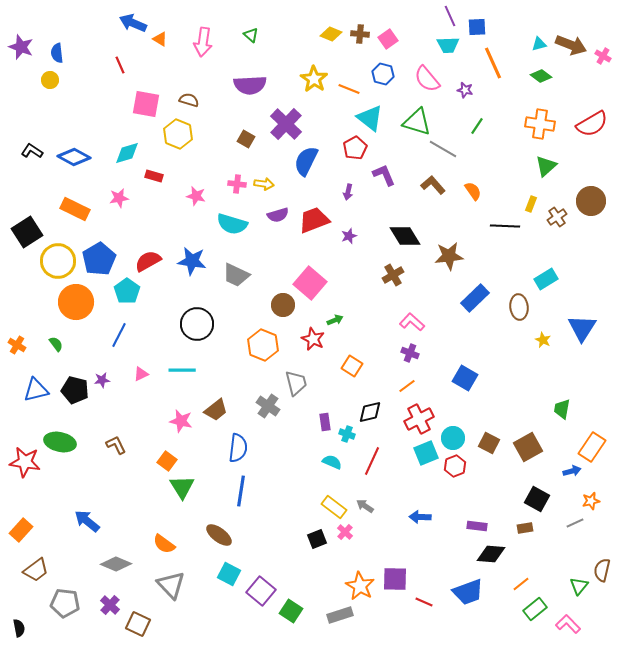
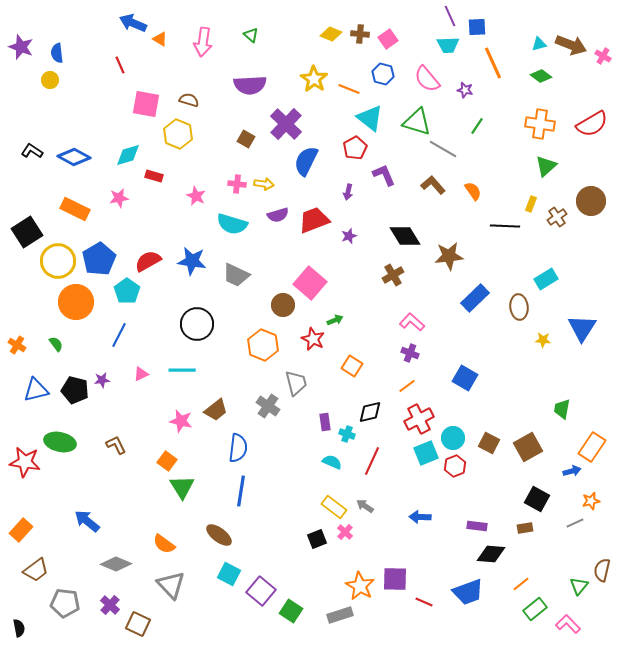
cyan diamond at (127, 153): moved 1 px right, 2 px down
pink star at (196, 196): rotated 12 degrees clockwise
yellow star at (543, 340): rotated 21 degrees counterclockwise
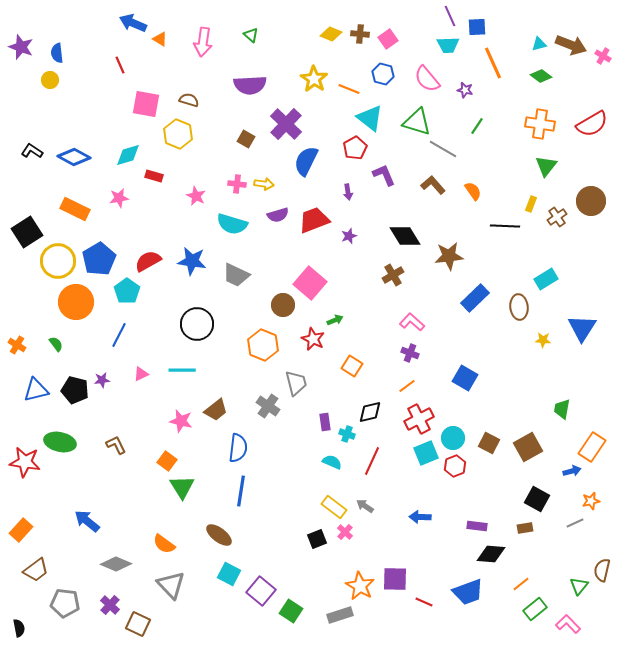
green triangle at (546, 166): rotated 10 degrees counterclockwise
purple arrow at (348, 192): rotated 21 degrees counterclockwise
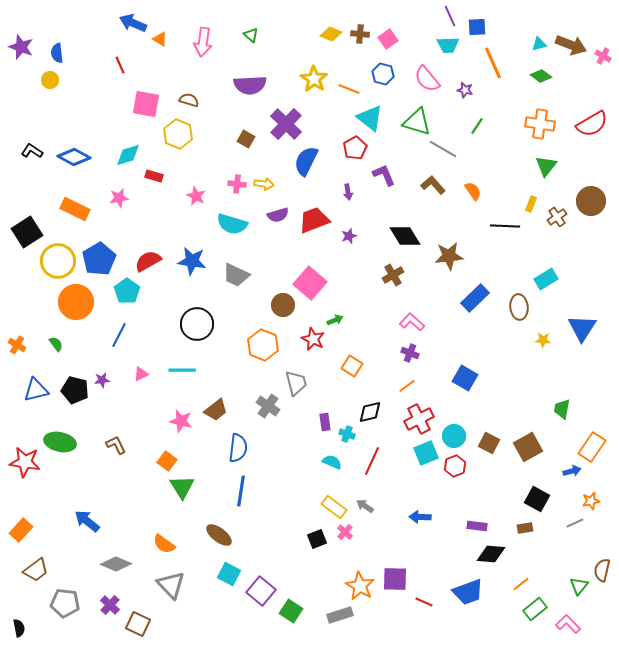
cyan circle at (453, 438): moved 1 px right, 2 px up
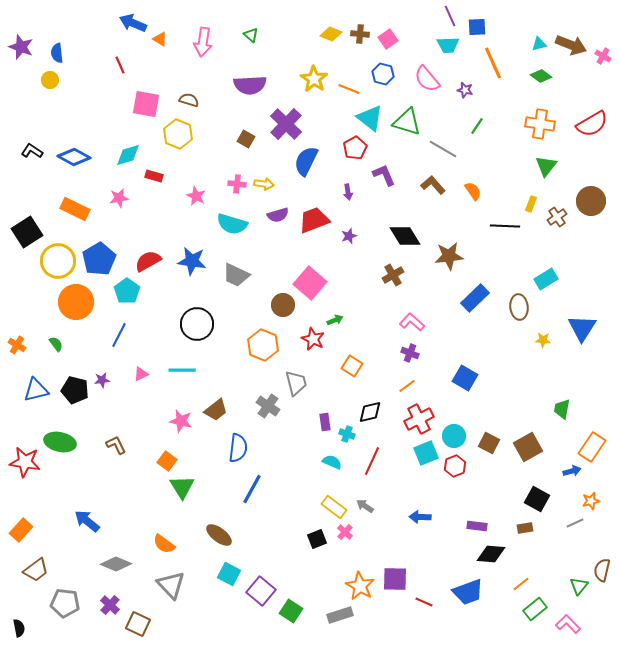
green triangle at (417, 122): moved 10 px left
blue line at (241, 491): moved 11 px right, 2 px up; rotated 20 degrees clockwise
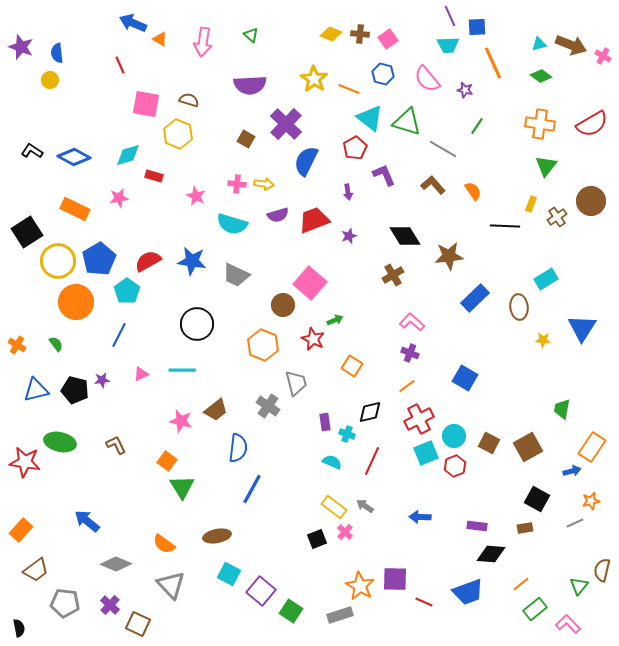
brown ellipse at (219, 535): moved 2 px left, 1 px down; rotated 48 degrees counterclockwise
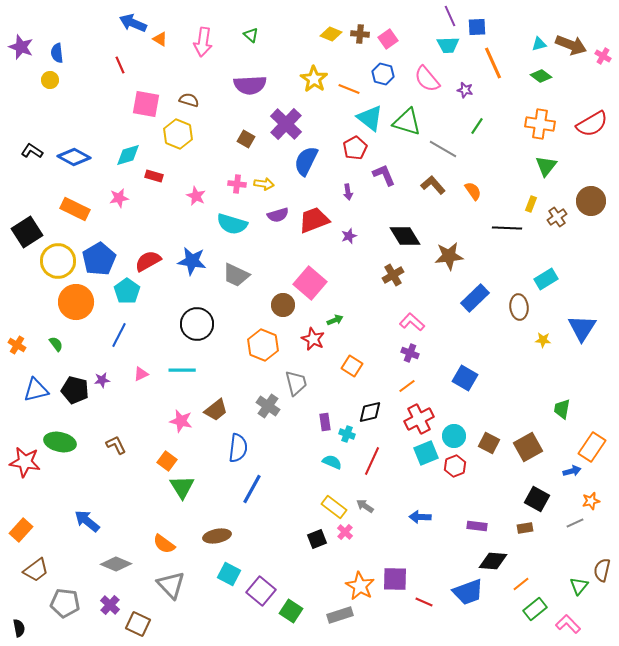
black line at (505, 226): moved 2 px right, 2 px down
black diamond at (491, 554): moved 2 px right, 7 px down
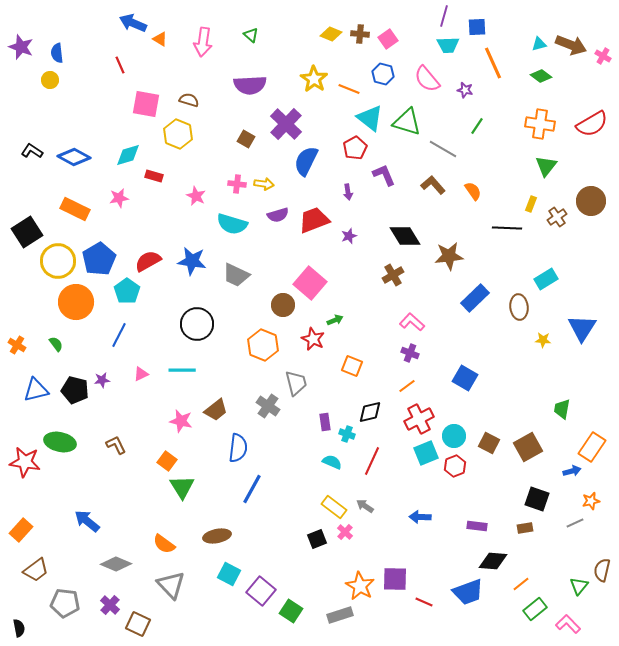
purple line at (450, 16): moved 6 px left; rotated 40 degrees clockwise
orange square at (352, 366): rotated 10 degrees counterclockwise
black square at (537, 499): rotated 10 degrees counterclockwise
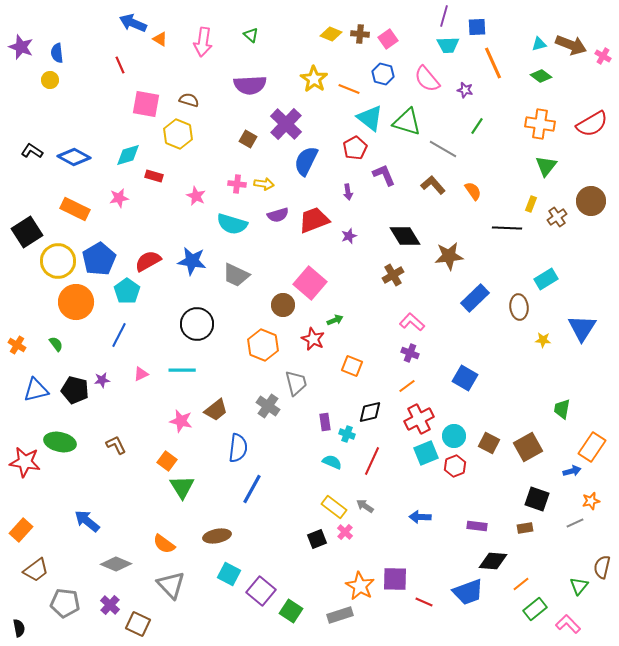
brown square at (246, 139): moved 2 px right
brown semicircle at (602, 570): moved 3 px up
